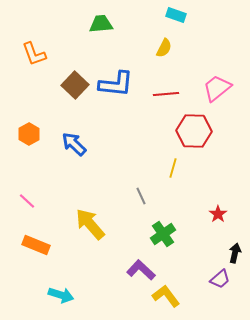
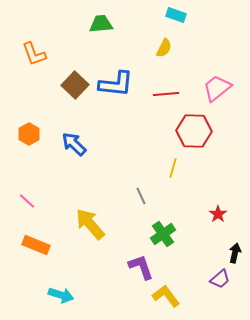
purple L-shape: moved 3 px up; rotated 28 degrees clockwise
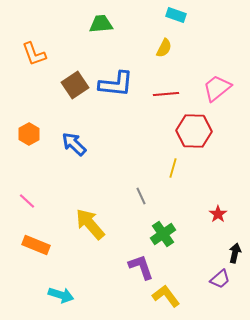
brown square: rotated 12 degrees clockwise
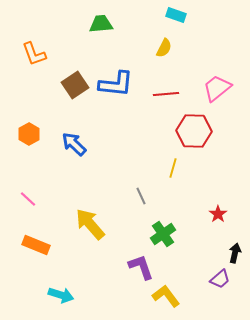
pink line: moved 1 px right, 2 px up
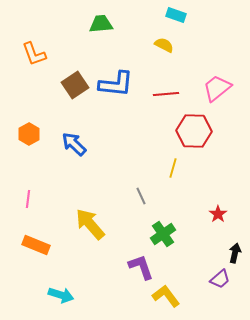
yellow semicircle: moved 3 px up; rotated 90 degrees counterclockwise
pink line: rotated 54 degrees clockwise
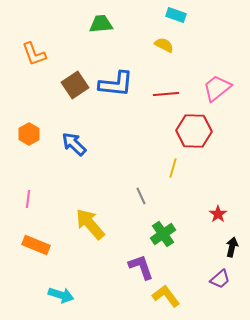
black arrow: moved 3 px left, 6 px up
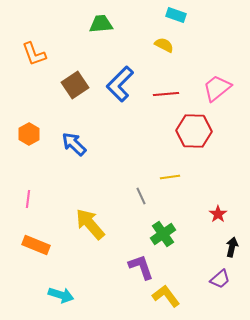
blue L-shape: moved 4 px right; rotated 129 degrees clockwise
yellow line: moved 3 px left, 9 px down; rotated 66 degrees clockwise
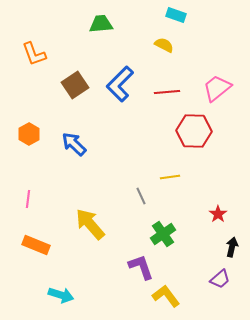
red line: moved 1 px right, 2 px up
